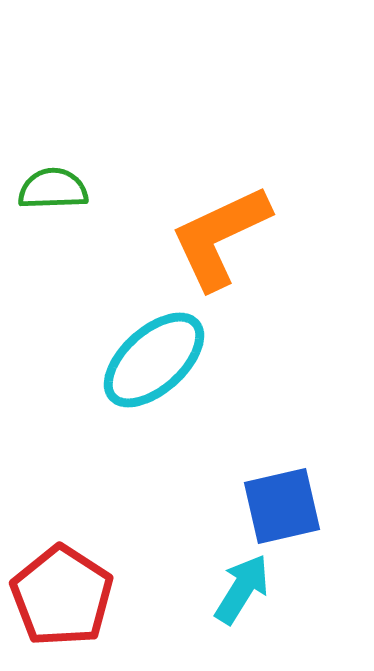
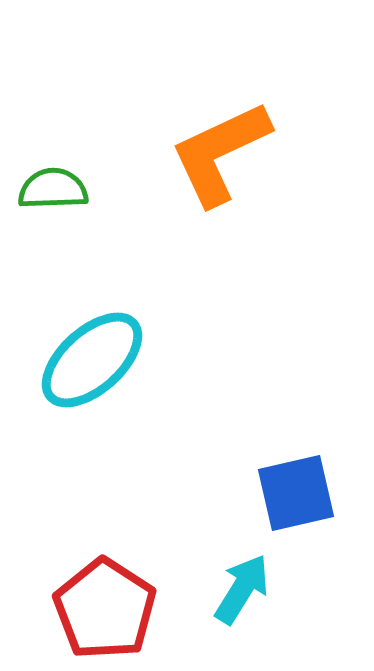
orange L-shape: moved 84 px up
cyan ellipse: moved 62 px left
blue square: moved 14 px right, 13 px up
red pentagon: moved 43 px right, 13 px down
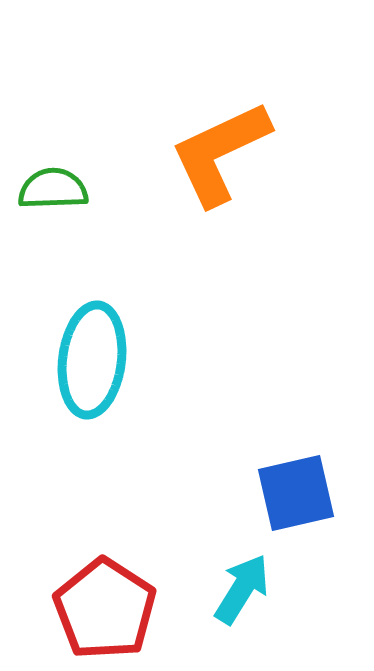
cyan ellipse: rotated 41 degrees counterclockwise
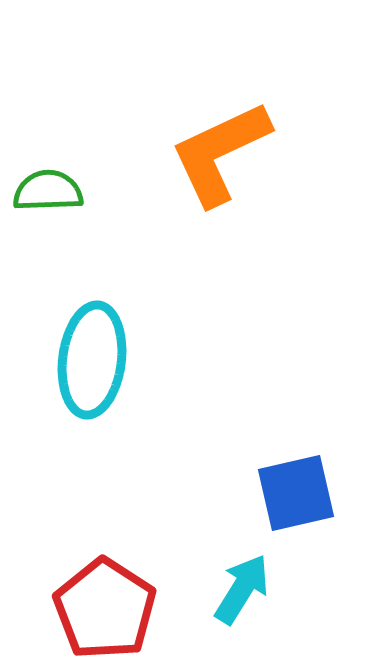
green semicircle: moved 5 px left, 2 px down
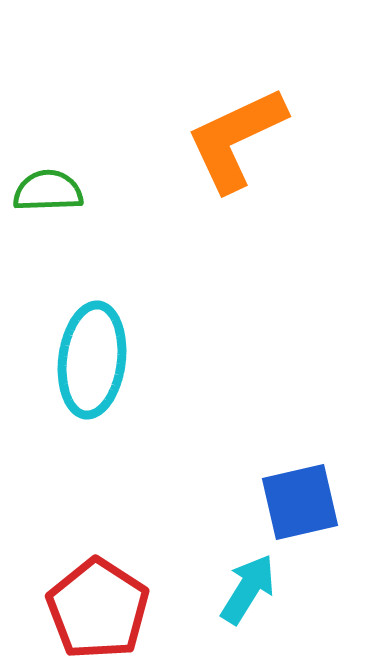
orange L-shape: moved 16 px right, 14 px up
blue square: moved 4 px right, 9 px down
cyan arrow: moved 6 px right
red pentagon: moved 7 px left
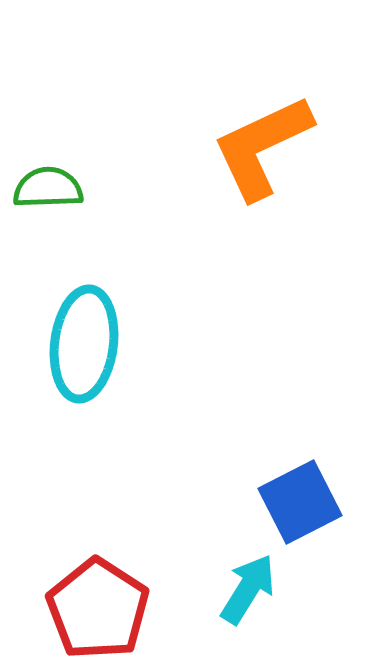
orange L-shape: moved 26 px right, 8 px down
green semicircle: moved 3 px up
cyan ellipse: moved 8 px left, 16 px up
blue square: rotated 14 degrees counterclockwise
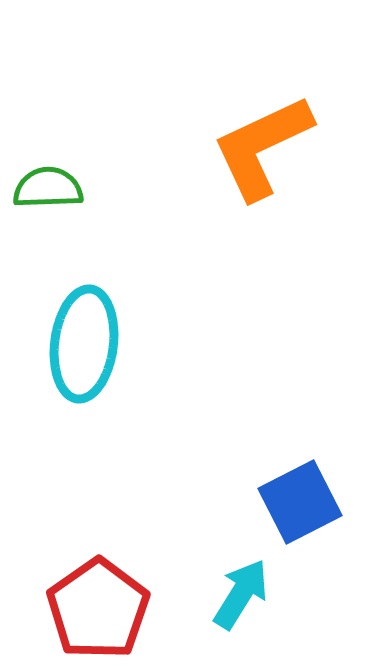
cyan arrow: moved 7 px left, 5 px down
red pentagon: rotated 4 degrees clockwise
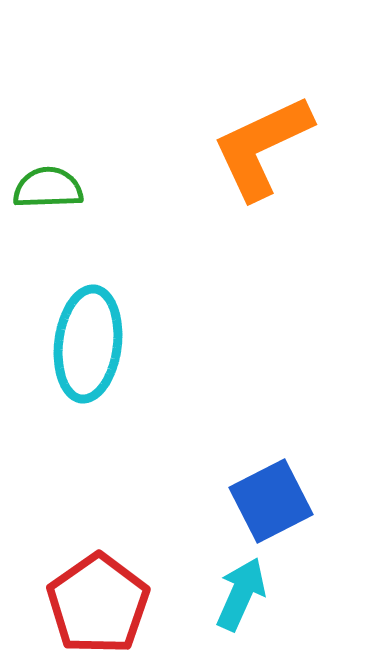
cyan ellipse: moved 4 px right
blue square: moved 29 px left, 1 px up
cyan arrow: rotated 8 degrees counterclockwise
red pentagon: moved 5 px up
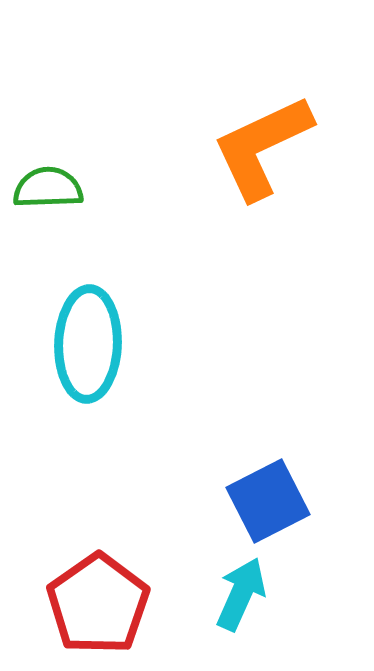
cyan ellipse: rotated 5 degrees counterclockwise
blue square: moved 3 px left
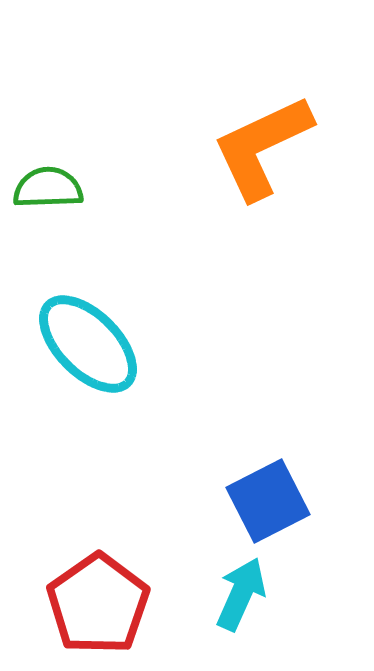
cyan ellipse: rotated 47 degrees counterclockwise
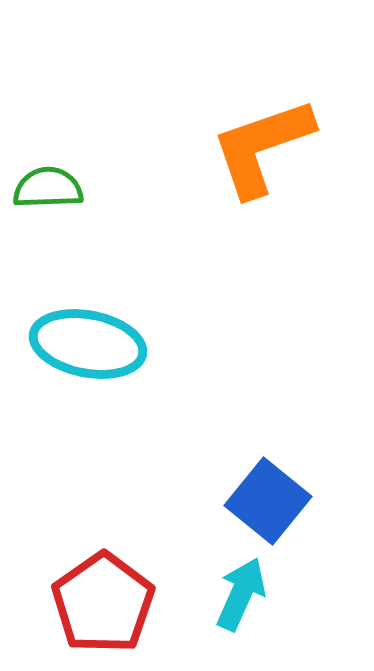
orange L-shape: rotated 6 degrees clockwise
cyan ellipse: rotated 34 degrees counterclockwise
blue square: rotated 24 degrees counterclockwise
red pentagon: moved 5 px right, 1 px up
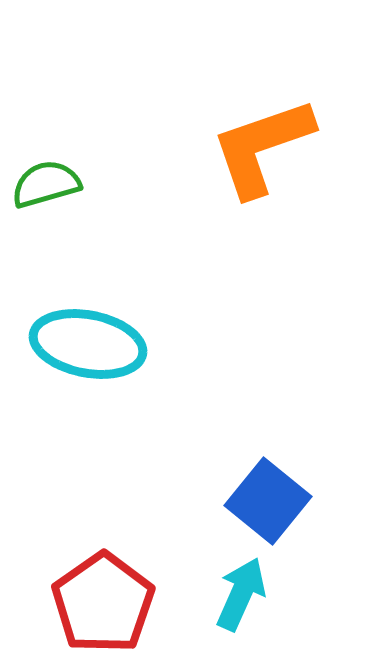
green semicircle: moved 2 px left, 4 px up; rotated 14 degrees counterclockwise
